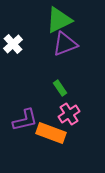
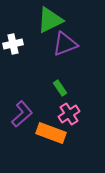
green triangle: moved 9 px left
white cross: rotated 30 degrees clockwise
purple L-shape: moved 3 px left, 6 px up; rotated 28 degrees counterclockwise
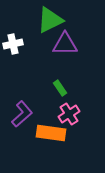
purple triangle: rotated 20 degrees clockwise
orange rectangle: rotated 12 degrees counterclockwise
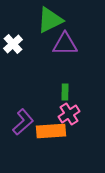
white cross: rotated 30 degrees counterclockwise
green rectangle: moved 5 px right, 4 px down; rotated 35 degrees clockwise
purple L-shape: moved 1 px right, 8 px down
orange rectangle: moved 2 px up; rotated 12 degrees counterclockwise
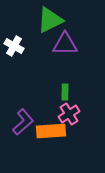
white cross: moved 1 px right, 2 px down; rotated 18 degrees counterclockwise
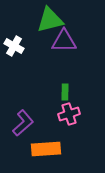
green triangle: rotated 12 degrees clockwise
purple triangle: moved 1 px left, 3 px up
pink cross: rotated 15 degrees clockwise
purple L-shape: moved 1 px down
orange rectangle: moved 5 px left, 18 px down
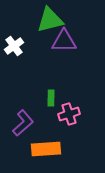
white cross: rotated 24 degrees clockwise
green rectangle: moved 14 px left, 6 px down
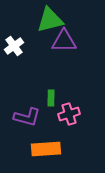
purple L-shape: moved 4 px right, 6 px up; rotated 56 degrees clockwise
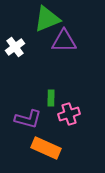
green triangle: moved 3 px left, 1 px up; rotated 8 degrees counterclockwise
white cross: moved 1 px right, 1 px down
purple L-shape: moved 1 px right, 2 px down
orange rectangle: moved 1 px up; rotated 28 degrees clockwise
